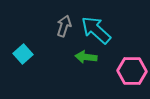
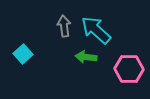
gray arrow: rotated 25 degrees counterclockwise
pink hexagon: moved 3 px left, 2 px up
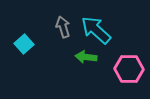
gray arrow: moved 1 px left, 1 px down; rotated 10 degrees counterclockwise
cyan square: moved 1 px right, 10 px up
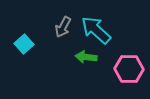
gray arrow: rotated 135 degrees counterclockwise
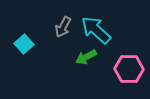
green arrow: rotated 35 degrees counterclockwise
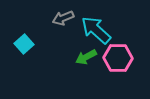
gray arrow: moved 9 px up; rotated 40 degrees clockwise
pink hexagon: moved 11 px left, 11 px up
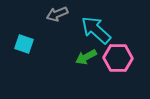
gray arrow: moved 6 px left, 4 px up
cyan square: rotated 30 degrees counterclockwise
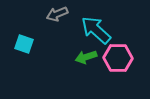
green arrow: rotated 10 degrees clockwise
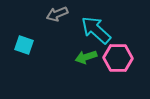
cyan square: moved 1 px down
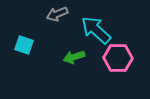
green arrow: moved 12 px left
